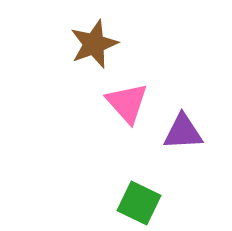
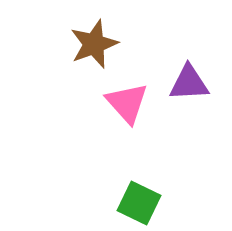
purple triangle: moved 6 px right, 49 px up
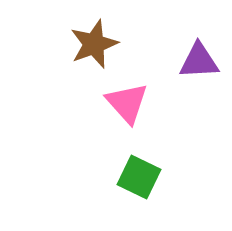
purple triangle: moved 10 px right, 22 px up
green square: moved 26 px up
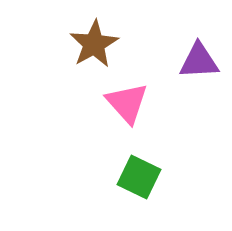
brown star: rotated 9 degrees counterclockwise
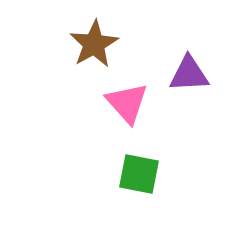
purple triangle: moved 10 px left, 13 px down
green square: moved 3 px up; rotated 15 degrees counterclockwise
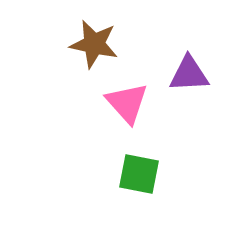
brown star: rotated 30 degrees counterclockwise
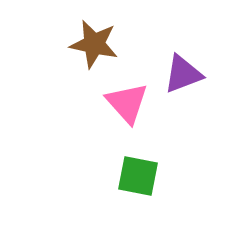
purple triangle: moved 6 px left; rotated 18 degrees counterclockwise
green square: moved 1 px left, 2 px down
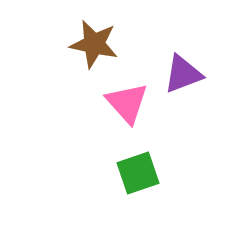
green square: moved 3 px up; rotated 30 degrees counterclockwise
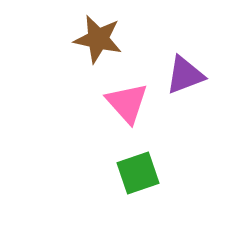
brown star: moved 4 px right, 5 px up
purple triangle: moved 2 px right, 1 px down
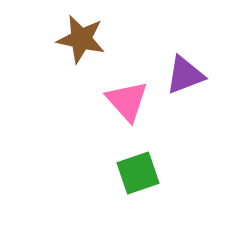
brown star: moved 17 px left
pink triangle: moved 2 px up
